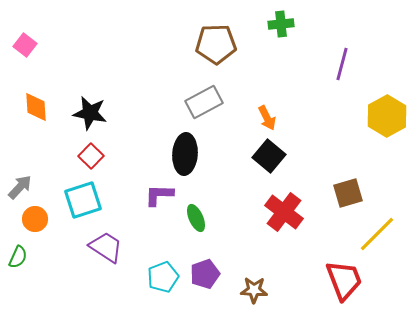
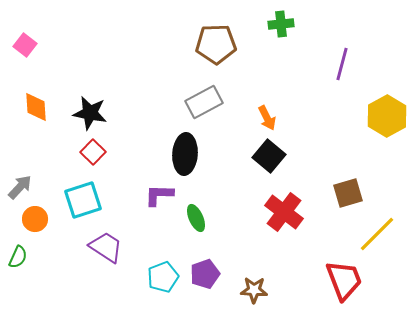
red square: moved 2 px right, 4 px up
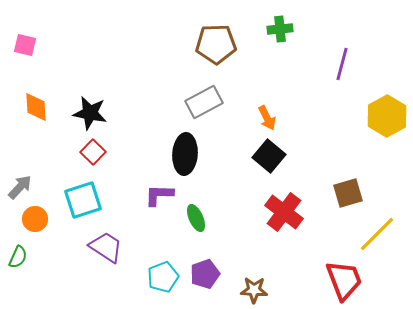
green cross: moved 1 px left, 5 px down
pink square: rotated 25 degrees counterclockwise
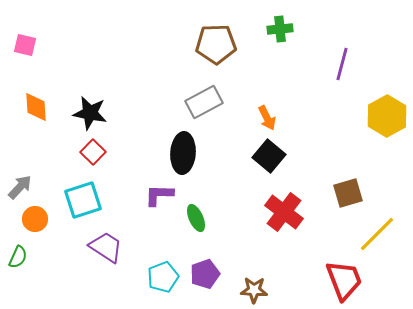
black ellipse: moved 2 px left, 1 px up
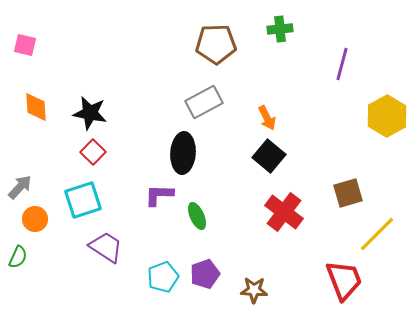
green ellipse: moved 1 px right, 2 px up
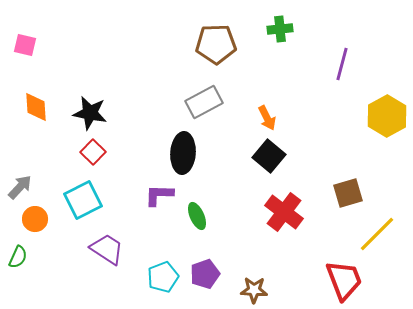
cyan square: rotated 9 degrees counterclockwise
purple trapezoid: moved 1 px right, 2 px down
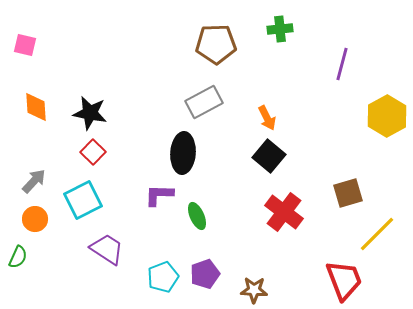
gray arrow: moved 14 px right, 6 px up
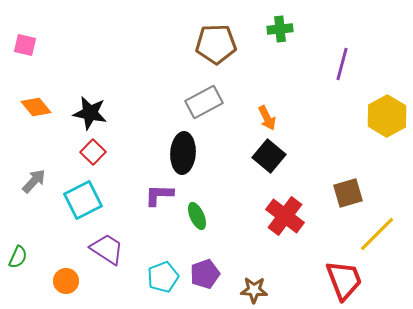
orange diamond: rotated 36 degrees counterclockwise
red cross: moved 1 px right, 4 px down
orange circle: moved 31 px right, 62 px down
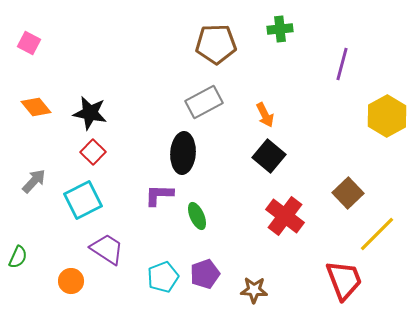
pink square: moved 4 px right, 2 px up; rotated 15 degrees clockwise
orange arrow: moved 2 px left, 3 px up
brown square: rotated 28 degrees counterclockwise
orange circle: moved 5 px right
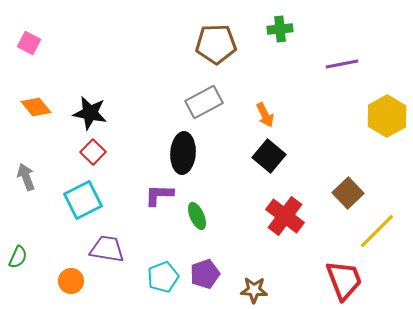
purple line: rotated 64 degrees clockwise
gray arrow: moved 8 px left, 4 px up; rotated 64 degrees counterclockwise
yellow line: moved 3 px up
purple trapezoid: rotated 24 degrees counterclockwise
